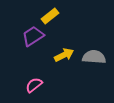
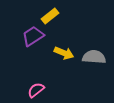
yellow arrow: moved 2 px up; rotated 48 degrees clockwise
pink semicircle: moved 2 px right, 5 px down
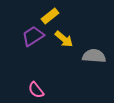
yellow arrow: moved 14 px up; rotated 18 degrees clockwise
gray semicircle: moved 1 px up
pink semicircle: rotated 90 degrees counterclockwise
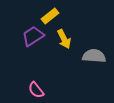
yellow arrow: rotated 24 degrees clockwise
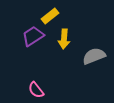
yellow arrow: rotated 30 degrees clockwise
gray semicircle: rotated 25 degrees counterclockwise
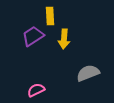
yellow rectangle: rotated 54 degrees counterclockwise
gray semicircle: moved 6 px left, 17 px down
pink semicircle: rotated 102 degrees clockwise
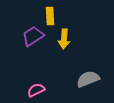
gray semicircle: moved 6 px down
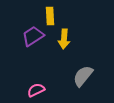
gray semicircle: moved 5 px left, 3 px up; rotated 30 degrees counterclockwise
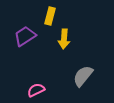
yellow rectangle: rotated 18 degrees clockwise
purple trapezoid: moved 8 px left
